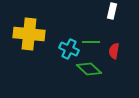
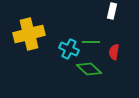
yellow cross: rotated 20 degrees counterclockwise
red semicircle: moved 1 px down
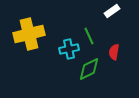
white rectangle: rotated 42 degrees clockwise
green line: moved 2 px left, 6 px up; rotated 66 degrees clockwise
cyan cross: rotated 36 degrees counterclockwise
green diamond: rotated 70 degrees counterclockwise
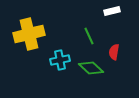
white rectangle: rotated 21 degrees clockwise
cyan cross: moved 9 px left, 11 px down
green diamond: moved 2 px right, 1 px up; rotated 70 degrees clockwise
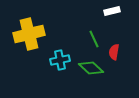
green line: moved 5 px right, 3 px down
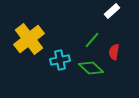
white rectangle: rotated 28 degrees counterclockwise
yellow cross: moved 5 px down; rotated 24 degrees counterclockwise
green line: moved 2 px left, 1 px down; rotated 66 degrees clockwise
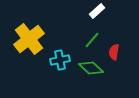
white rectangle: moved 15 px left
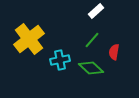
white rectangle: moved 1 px left
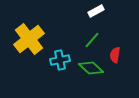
white rectangle: rotated 14 degrees clockwise
red semicircle: moved 1 px right, 3 px down
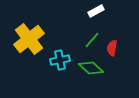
red semicircle: moved 3 px left, 7 px up
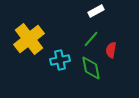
green line: moved 1 px left, 1 px up
red semicircle: moved 1 px left, 2 px down
green diamond: rotated 35 degrees clockwise
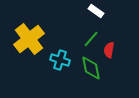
white rectangle: rotated 63 degrees clockwise
red semicircle: moved 2 px left
cyan cross: rotated 30 degrees clockwise
